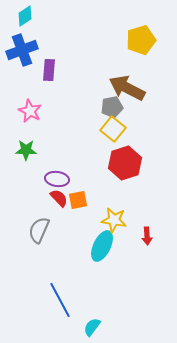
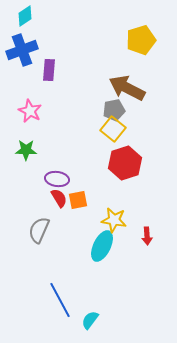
gray pentagon: moved 2 px right, 3 px down
red semicircle: rotated 12 degrees clockwise
cyan semicircle: moved 2 px left, 7 px up
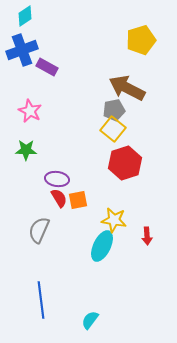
purple rectangle: moved 2 px left, 3 px up; rotated 65 degrees counterclockwise
blue line: moved 19 px left; rotated 21 degrees clockwise
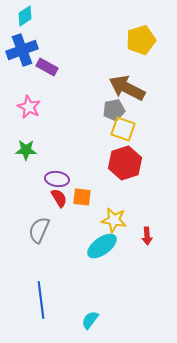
pink star: moved 1 px left, 4 px up
yellow square: moved 10 px right; rotated 20 degrees counterclockwise
orange square: moved 4 px right, 3 px up; rotated 18 degrees clockwise
cyan ellipse: rotated 28 degrees clockwise
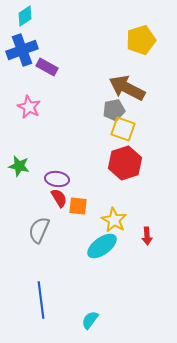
green star: moved 7 px left, 16 px down; rotated 10 degrees clockwise
orange square: moved 4 px left, 9 px down
yellow star: rotated 20 degrees clockwise
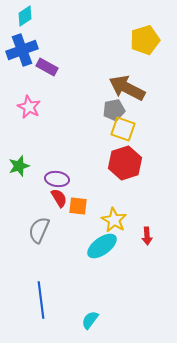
yellow pentagon: moved 4 px right
green star: rotated 30 degrees counterclockwise
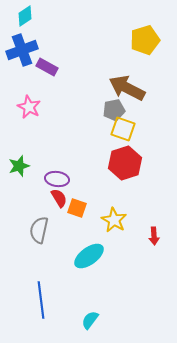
orange square: moved 1 px left, 2 px down; rotated 12 degrees clockwise
gray semicircle: rotated 12 degrees counterclockwise
red arrow: moved 7 px right
cyan ellipse: moved 13 px left, 10 px down
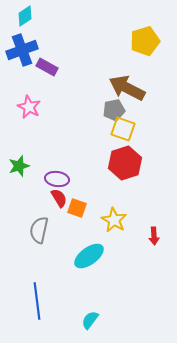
yellow pentagon: moved 1 px down
blue line: moved 4 px left, 1 px down
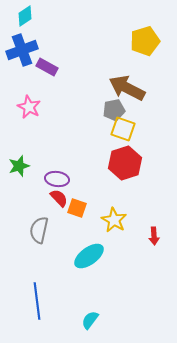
red semicircle: rotated 12 degrees counterclockwise
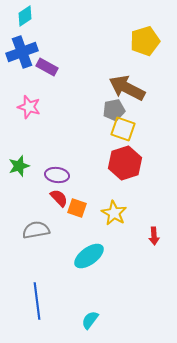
blue cross: moved 2 px down
pink star: rotated 10 degrees counterclockwise
purple ellipse: moved 4 px up
yellow star: moved 7 px up
gray semicircle: moved 3 px left; rotated 68 degrees clockwise
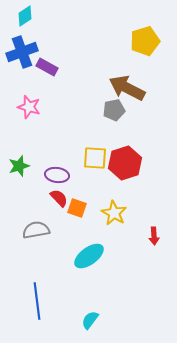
yellow square: moved 28 px left, 29 px down; rotated 15 degrees counterclockwise
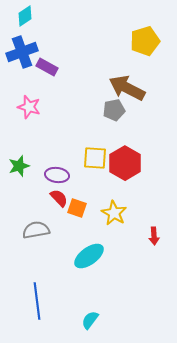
red hexagon: rotated 12 degrees counterclockwise
